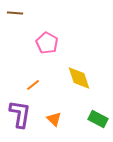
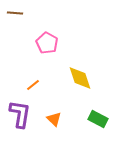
yellow diamond: moved 1 px right
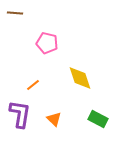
pink pentagon: rotated 15 degrees counterclockwise
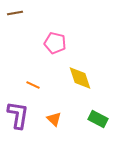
brown line: rotated 14 degrees counterclockwise
pink pentagon: moved 8 px right
orange line: rotated 64 degrees clockwise
purple L-shape: moved 2 px left, 1 px down
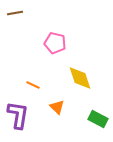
orange triangle: moved 3 px right, 12 px up
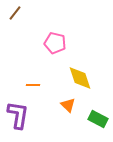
brown line: rotated 42 degrees counterclockwise
orange line: rotated 24 degrees counterclockwise
orange triangle: moved 11 px right, 2 px up
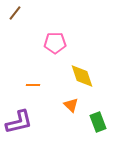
pink pentagon: rotated 15 degrees counterclockwise
yellow diamond: moved 2 px right, 2 px up
orange triangle: moved 3 px right
purple L-shape: moved 1 px right, 7 px down; rotated 68 degrees clockwise
green rectangle: moved 3 px down; rotated 42 degrees clockwise
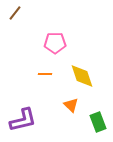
orange line: moved 12 px right, 11 px up
purple L-shape: moved 4 px right, 2 px up
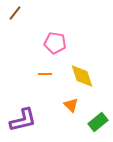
pink pentagon: rotated 10 degrees clockwise
green rectangle: rotated 72 degrees clockwise
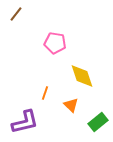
brown line: moved 1 px right, 1 px down
orange line: moved 19 px down; rotated 72 degrees counterclockwise
purple L-shape: moved 2 px right, 2 px down
